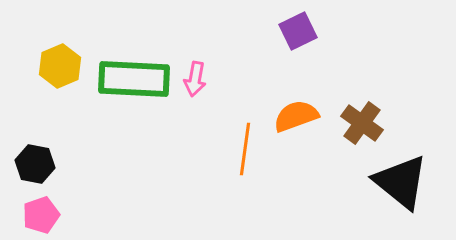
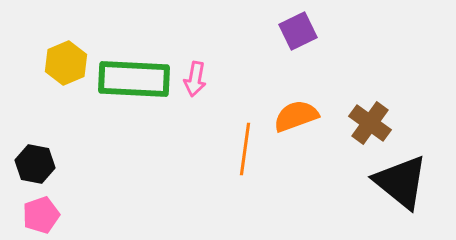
yellow hexagon: moved 6 px right, 3 px up
brown cross: moved 8 px right
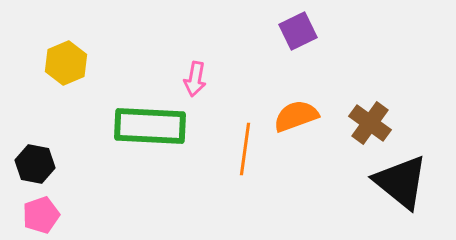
green rectangle: moved 16 px right, 47 px down
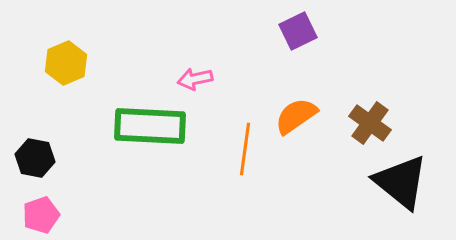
pink arrow: rotated 68 degrees clockwise
orange semicircle: rotated 15 degrees counterclockwise
black hexagon: moved 6 px up
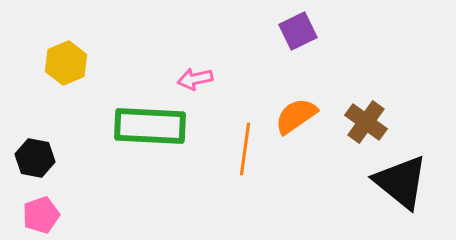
brown cross: moved 4 px left, 1 px up
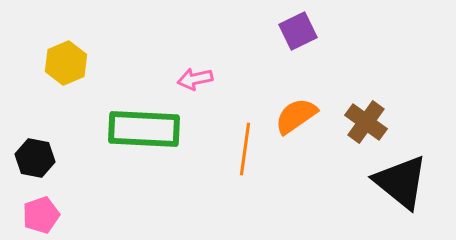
green rectangle: moved 6 px left, 3 px down
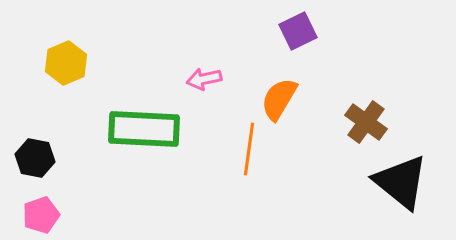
pink arrow: moved 9 px right
orange semicircle: moved 17 px left, 17 px up; rotated 24 degrees counterclockwise
orange line: moved 4 px right
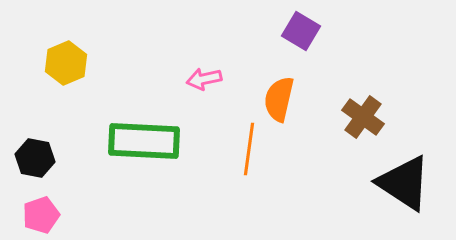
purple square: moved 3 px right; rotated 33 degrees counterclockwise
orange semicircle: rotated 18 degrees counterclockwise
brown cross: moved 3 px left, 5 px up
green rectangle: moved 12 px down
black triangle: moved 3 px right, 1 px down; rotated 6 degrees counterclockwise
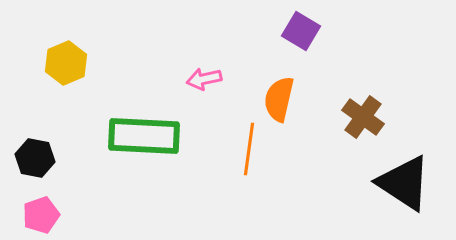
green rectangle: moved 5 px up
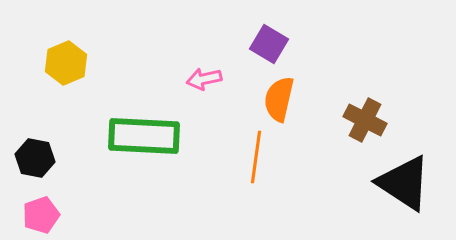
purple square: moved 32 px left, 13 px down
brown cross: moved 2 px right, 3 px down; rotated 9 degrees counterclockwise
orange line: moved 7 px right, 8 px down
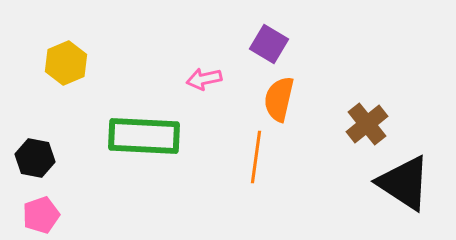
brown cross: moved 2 px right, 4 px down; rotated 24 degrees clockwise
